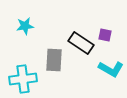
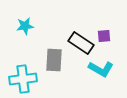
purple square: moved 1 px left, 1 px down; rotated 16 degrees counterclockwise
cyan L-shape: moved 10 px left
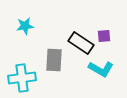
cyan cross: moved 1 px left, 1 px up
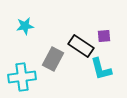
black rectangle: moved 3 px down
gray rectangle: moved 1 px left, 1 px up; rotated 25 degrees clockwise
cyan L-shape: rotated 45 degrees clockwise
cyan cross: moved 1 px up
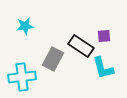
cyan L-shape: moved 2 px right, 1 px up
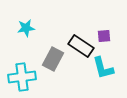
cyan star: moved 1 px right, 2 px down
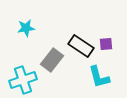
purple square: moved 2 px right, 8 px down
gray rectangle: moved 1 px left, 1 px down; rotated 10 degrees clockwise
cyan L-shape: moved 4 px left, 9 px down
cyan cross: moved 1 px right, 3 px down; rotated 12 degrees counterclockwise
